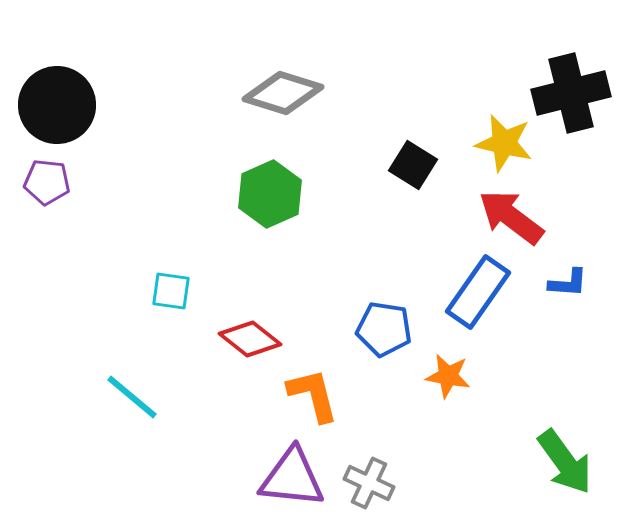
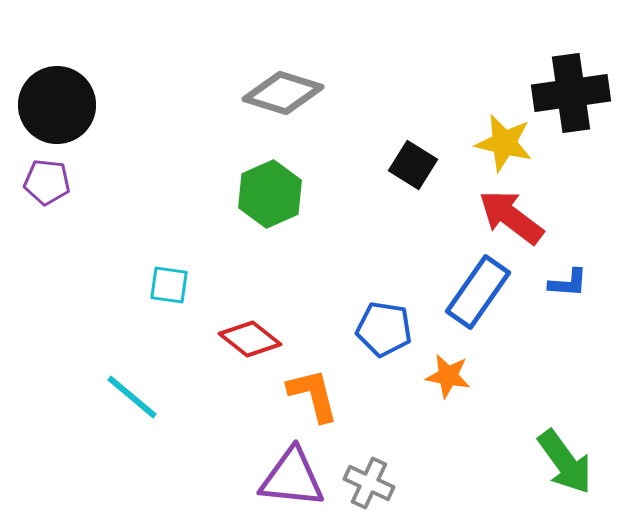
black cross: rotated 6 degrees clockwise
cyan square: moved 2 px left, 6 px up
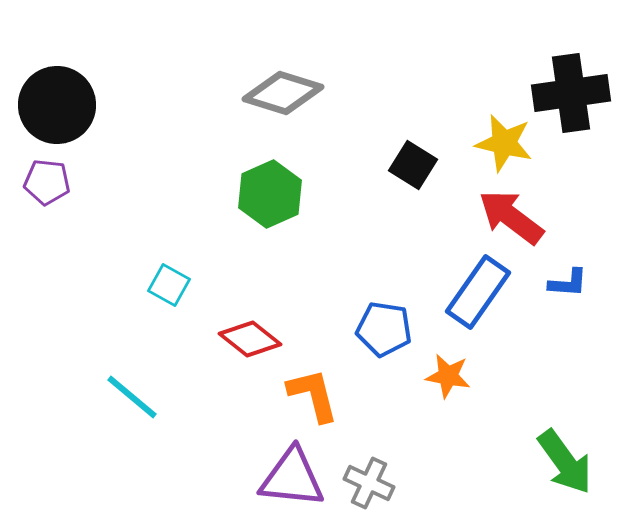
cyan square: rotated 21 degrees clockwise
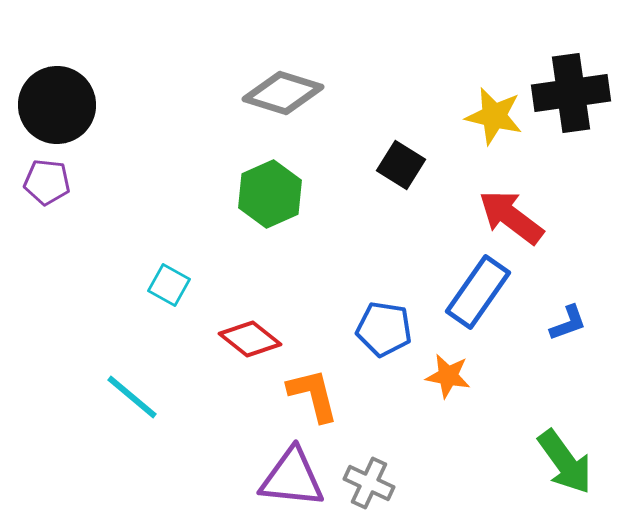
yellow star: moved 10 px left, 27 px up
black square: moved 12 px left
blue L-shape: moved 40 px down; rotated 24 degrees counterclockwise
